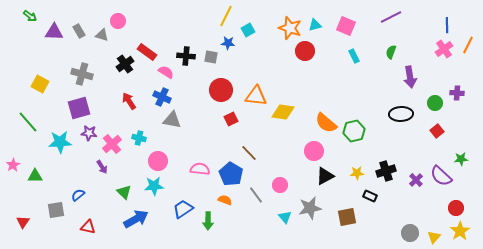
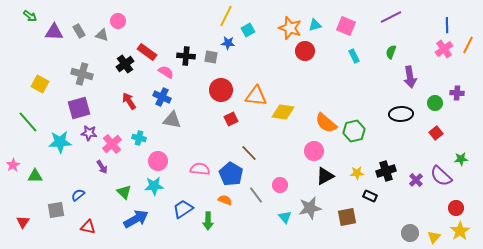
red square at (437, 131): moved 1 px left, 2 px down
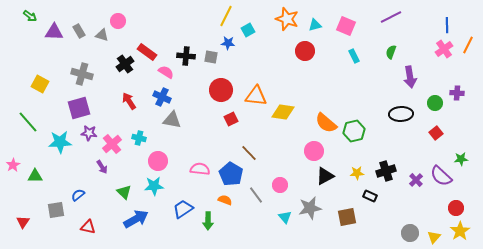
orange star at (290, 28): moved 3 px left, 9 px up
